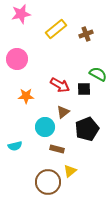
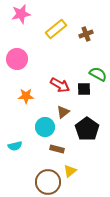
black pentagon: rotated 15 degrees counterclockwise
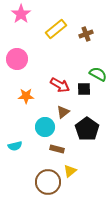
pink star: rotated 24 degrees counterclockwise
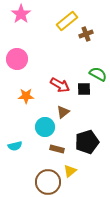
yellow rectangle: moved 11 px right, 8 px up
black pentagon: moved 13 px down; rotated 20 degrees clockwise
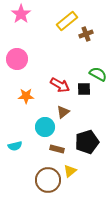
brown circle: moved 2 px up
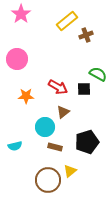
brown cross: moved 1 px down
red arrow: moved 2 px left, 2 px down
brown rectangle: moved 2 px left, 2 px up
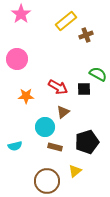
yellow rectangle: moved 1 px left
yellow triangle: moved 5 px right
brown circle: moved 1 px left, 1 px down
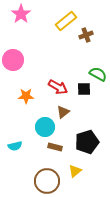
pink circle: moved 4 px left, 1 px down
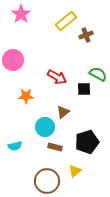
red arrow: moved 1 px left, 10 px up
